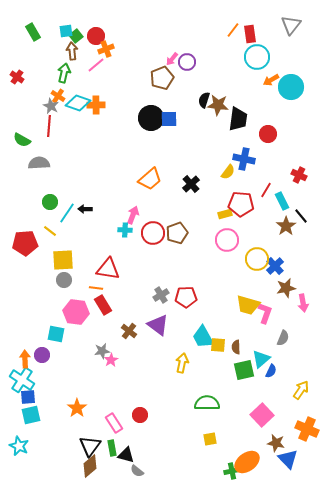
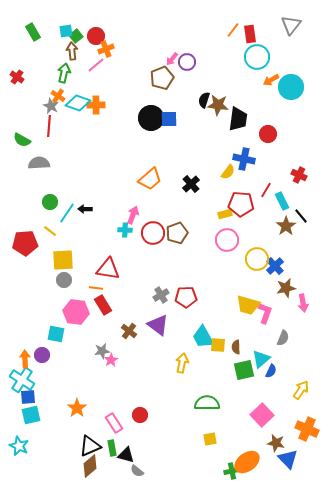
black triangle at (90, 446): rotated 30 degrees clockwise
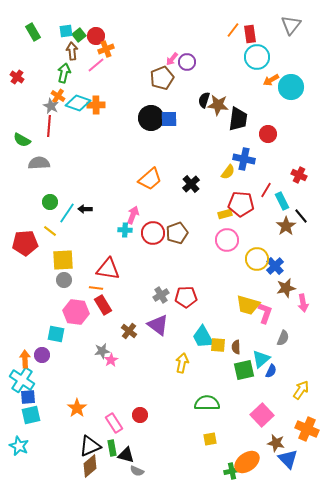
green square at (76, 36): moved 3 px right, 1 px up
gray semicircle at (137, 471): rotated 16 degrees counterclockwise
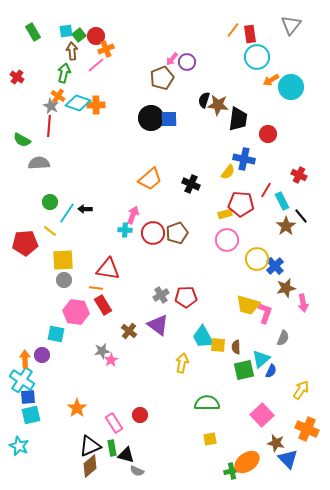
black cross at (191, 184): rotated 24 degrees counterclockwise
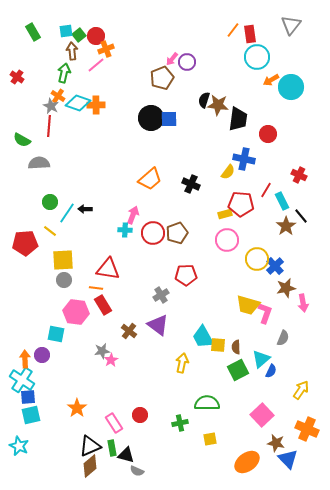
red pentagon at (186, 297): moved 22 px up
green square at (244, 370): moved 6 px left; rotated 15 degrees counterclockwise
green cross at (232, 471): moved 52 px left, 48 px up
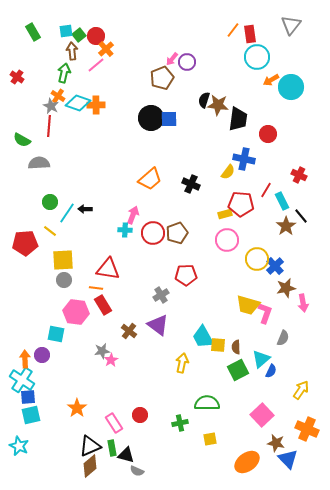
orange cross at (106, 49): rotated 21 degrees counterclockwise
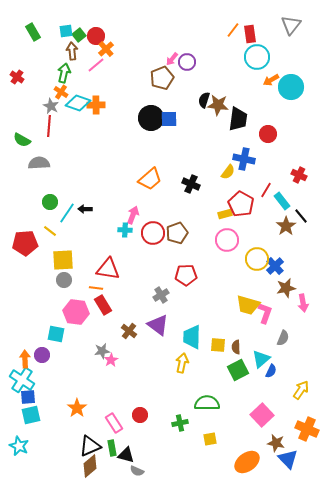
orange cross at (58, 96): moved 3 px right, 4 px up
cyan rectangle at (282, 201): rotated 12 degrees counterclockwise
red pentagon at (241, 204): rotated 25 degrees clockwise
cyan trapezoid at (203, 337): moved 11 px left; rotated 30 degrees clockwise
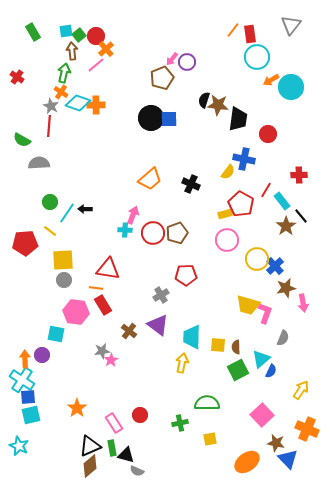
red cross at (299, 175): rotated 28 degrees counterclockwise
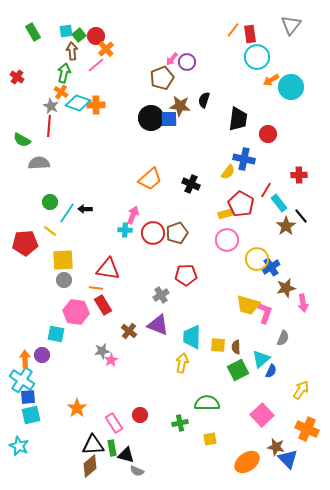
brown star at (218, 105): moved 38 px left, 1 px down
cyan rectangle at (282, 201): moved 3 px left, 2 px down
blue cross at (275, 266): moved 4 px left, 1 px down; rotated 12 degrees clockwise
purple triangle at (158, 325): rotated 15 degrees counterclockwise
brown star at (276, 443): moved 4 px down
black triangle at (90, 446): moved 3 px right, 1 px up; rotated 20 degrees clockwise
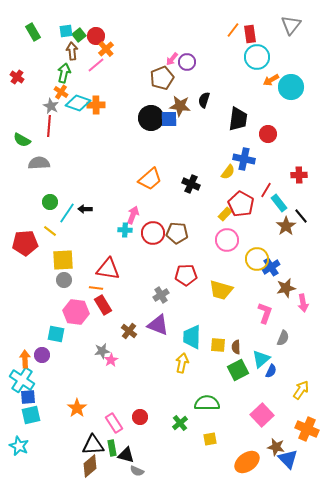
yellow rectangle at (225, 214): rotated 32 degrees counterclockwise
brown pentagon at (177, 233): rotated 25 degrees clockwise
yellow trapezoid at (248, 305): moved 27 px left, 15 px up
red circle at (140, 415): moved 2 px down
green cross at (180, 423): rotated 28 degrees counterclockwise
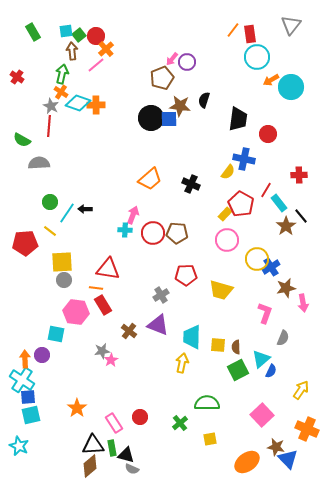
green arrow at (64, 73): moved 2 px left, 1 px down
yellow square at (63, 260): moved 1 px left, 2 px down
gray semicircle at (137, 471): moved 5 px left, 2 px up
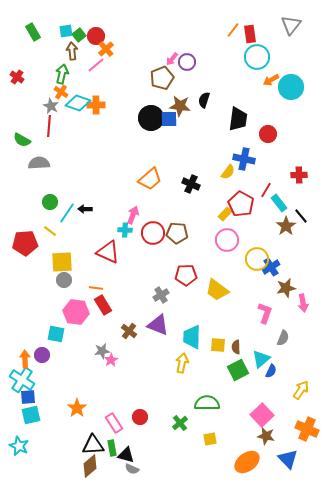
red triangle at (108, 269): moved 17 px up; rotated 15 degrees clockwise
yellow trapezoid at (221, 290): moved 4 px left; rotated 20 degrees clockwise
brown star at (276, 447): moved 10 px left, 11 px up
